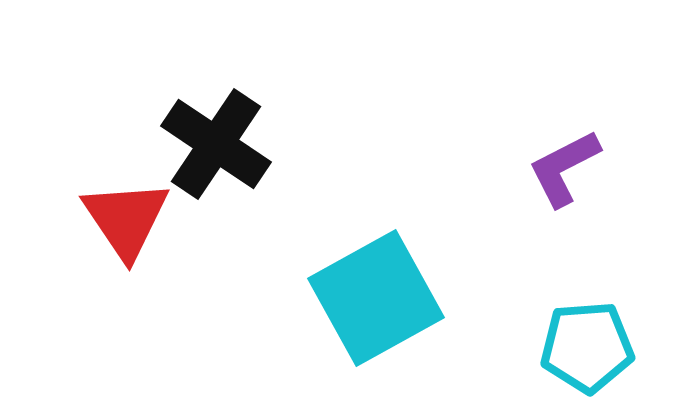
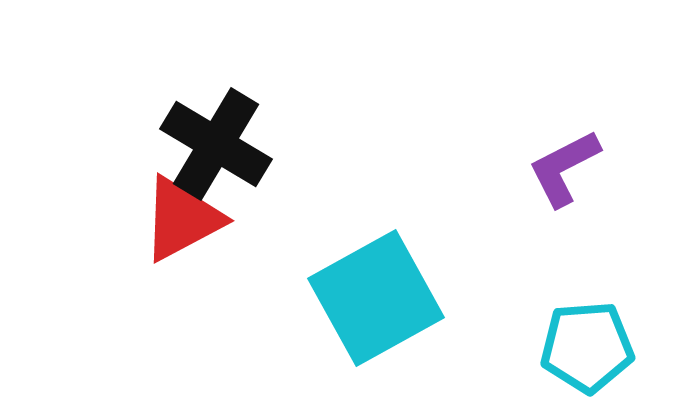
black cross: rotated 3 degrees counterclockwise
red triangle: moved 56 px right; rotated 36 degrees clockwise
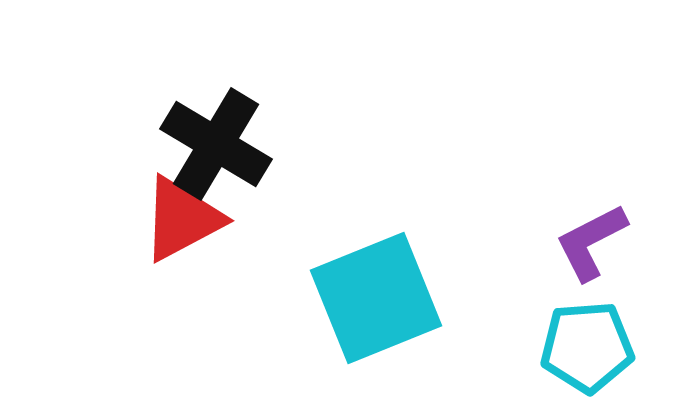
purple L-shape: moved 27 px right, 74 px down
cyan square: rotated 7 degrees clockwise
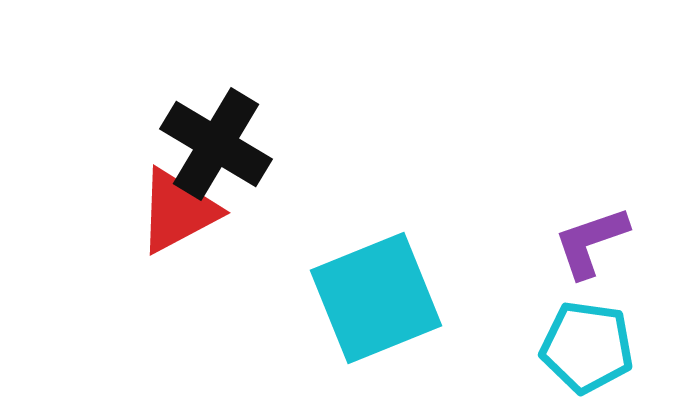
red triangle: moved 4 px left, 8 px up
purple L-shape: rotated 8 degrees clockwise
cyan pentagon: rotated 12 degrees clockwise
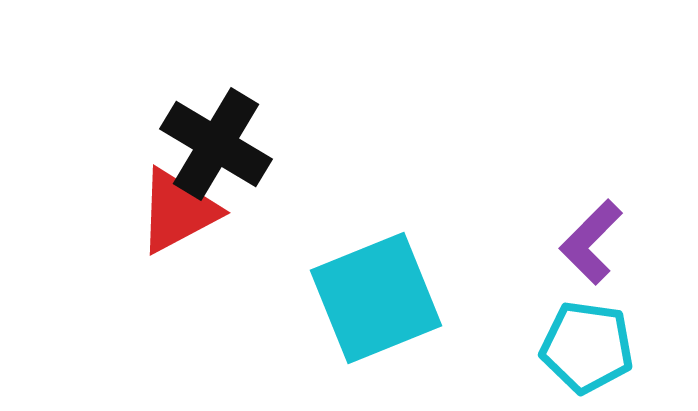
purple L-shape: rotated 26 degrees counterclockwise
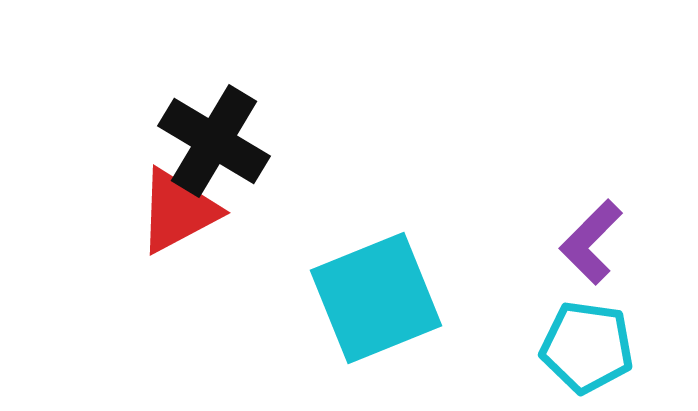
black cross: moved 2 px left, 3 px up
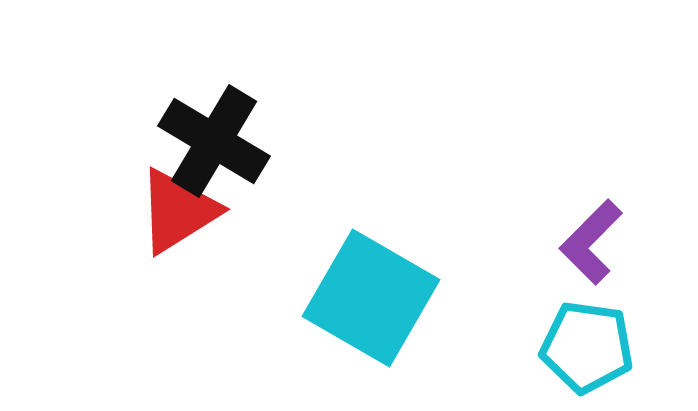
red triangle: rotated 4 degrees counterclockwise
cyan square: moved 5 px left; rotated 38 degrees counterclockwise
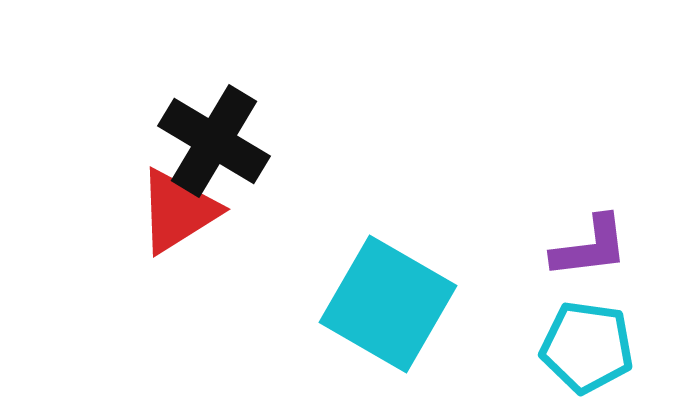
purple L-shape: moved 1 px left, 5 px down; rotated 142 degrees counterclockwise
cyan square: moved 17 px right, 6 px down
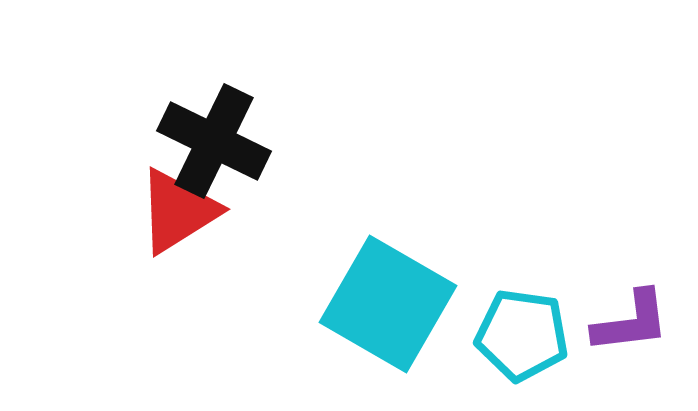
black cross: rotated 5 degrees counterclockwise
purple L-shape: moved 41 px right, 75 px down
cyan pentagon: moved 65 px left, 12 px up
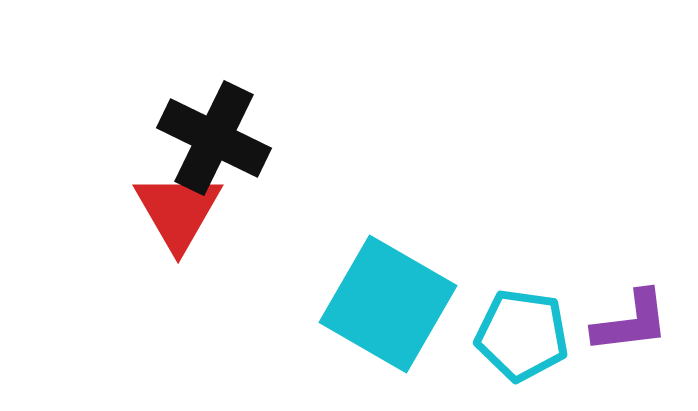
black cross: moved 3 px up
red triangle: rotated 28 degrees counterclockwise
